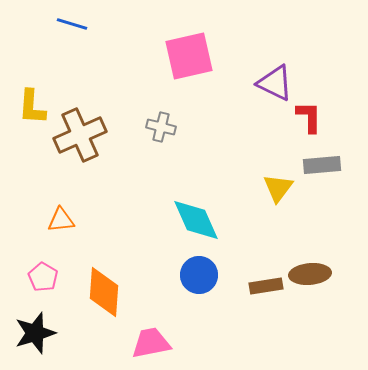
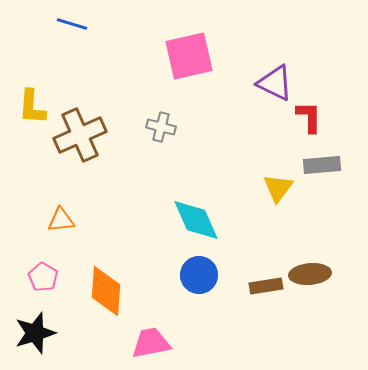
orange diamond: moved 2 px right, 1 px up
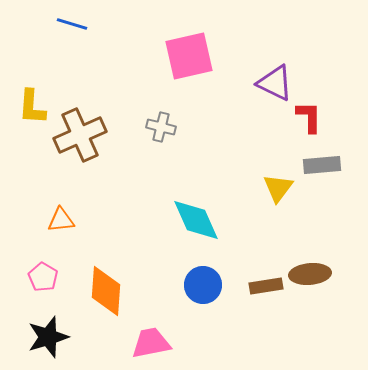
blue circle: moved 4 px right, 10 px down
black star: moved 13 px right, 4 px down
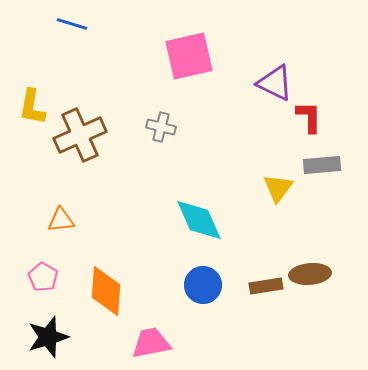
yellow L-shape: rotated 6 degrees clockwise
cyan diamond: moved 3 px right
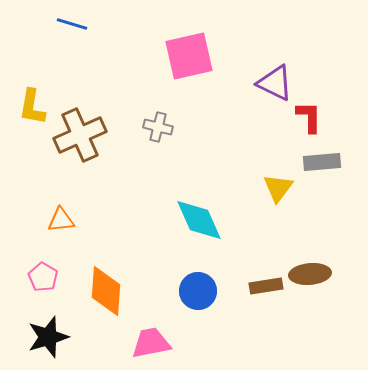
gray cross: moved 3 px left
gray rectangle: moved 3 px up
blue circle: moved 5 px left, 6 px down
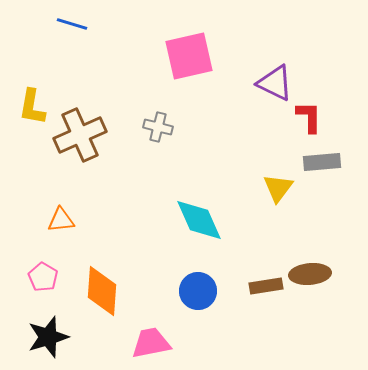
orange diamond: moved 4 px left
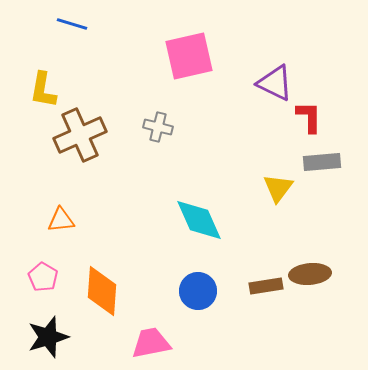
yellow L-shape: moved 11 px right, 17 px up
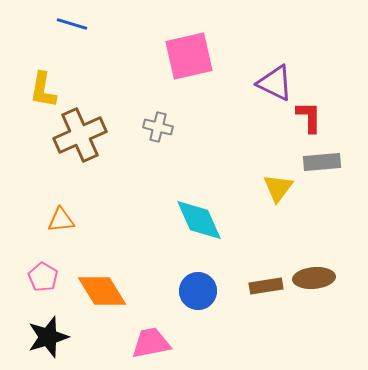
brown ellipse: moved 4 px right, 4 px down
orange diamond: rotated 36 degrees counterclockwise
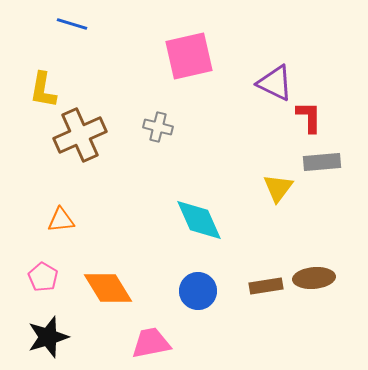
orange diamond: moved 6 px right, 3 px up
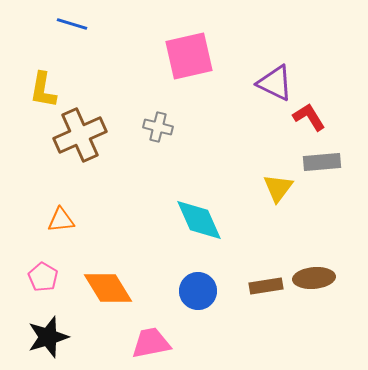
red L-shape: rotated 32 degrees counterclockwise
